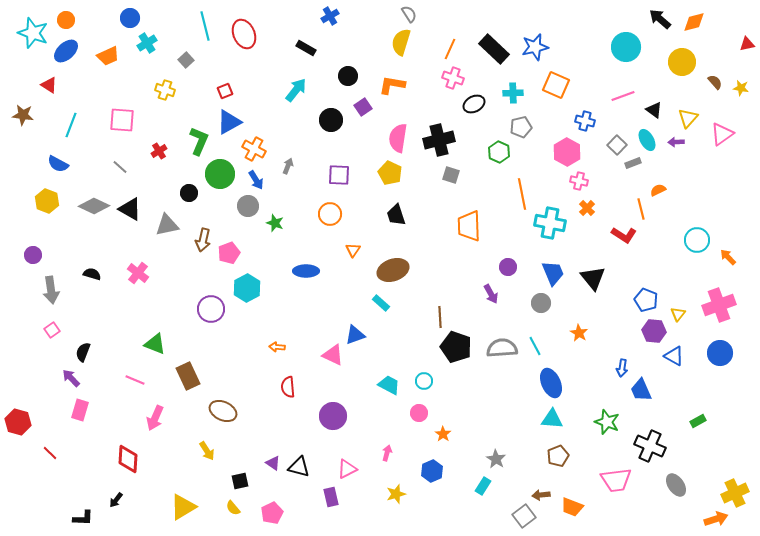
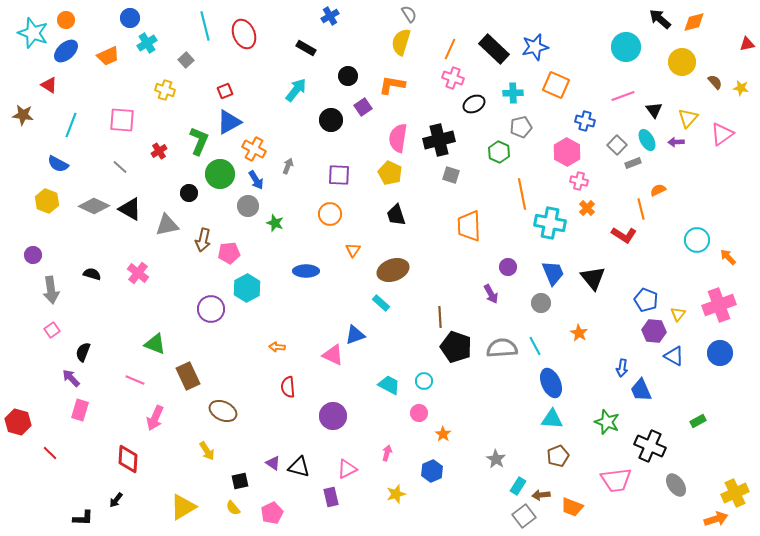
black triangle at (654, 110): rotated 18 degrees clockwise
pink pentagon at (229, 253): rotated 15 degrees clockwise
cyan rectangle at (483, 486): moved 35 px right
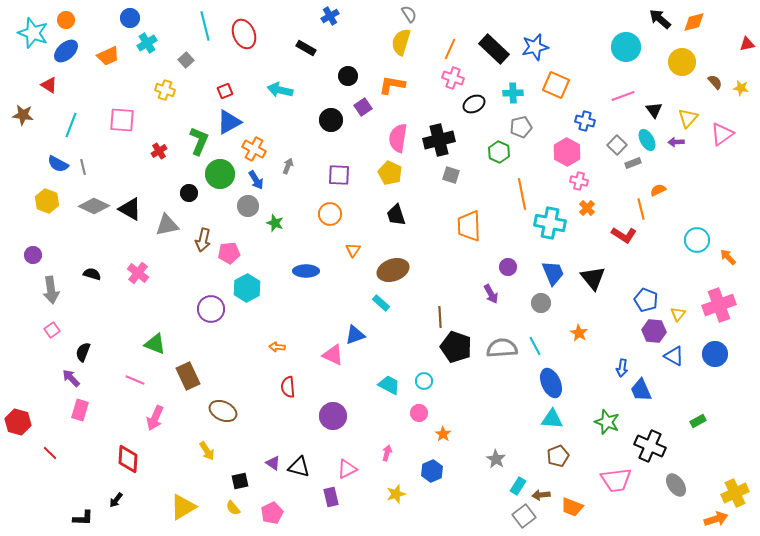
cyan arrow at (296, 90): moved 16 px left; rotated 115 degrees counterclockwise
gray line at (120, 167): moved 37 px left; rotated 35 degrees clockwise
blue circle at (720, 353): moved 5 px left, 1 px down
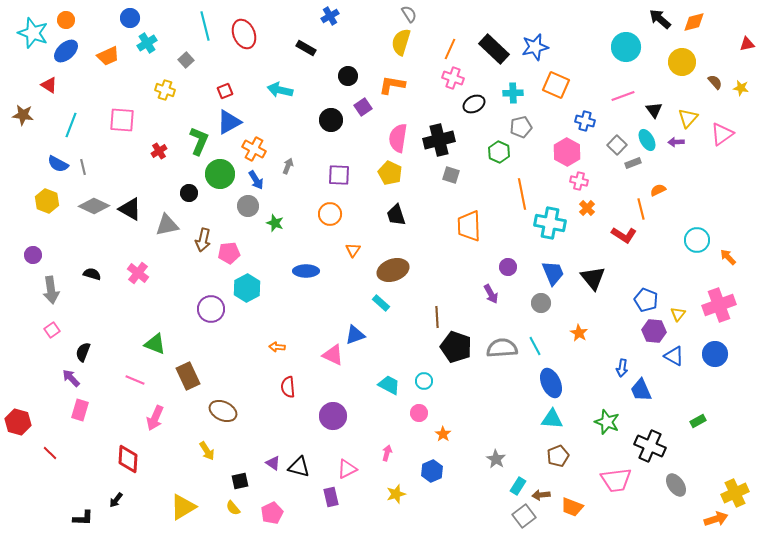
brown line at (440, 317): moved 3 px left
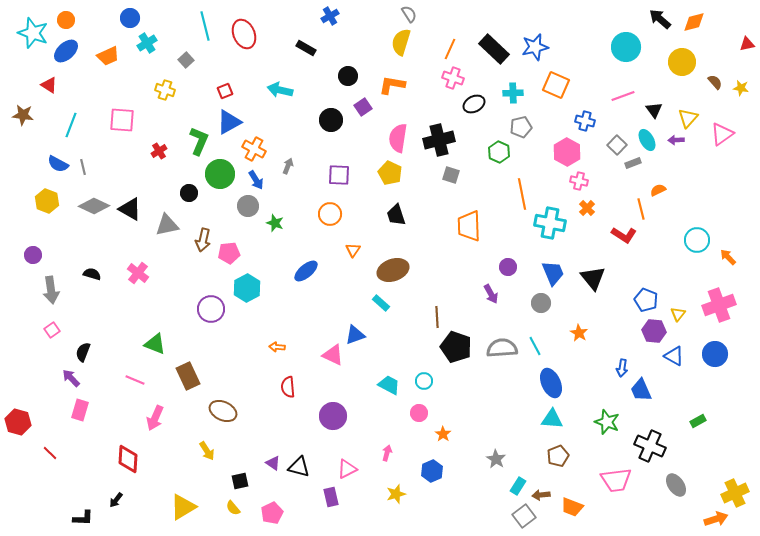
purple arrow at (676, 142): moved 2 px up
blue ellipse at (306, 271): rotated 40 degrees counterclockwise
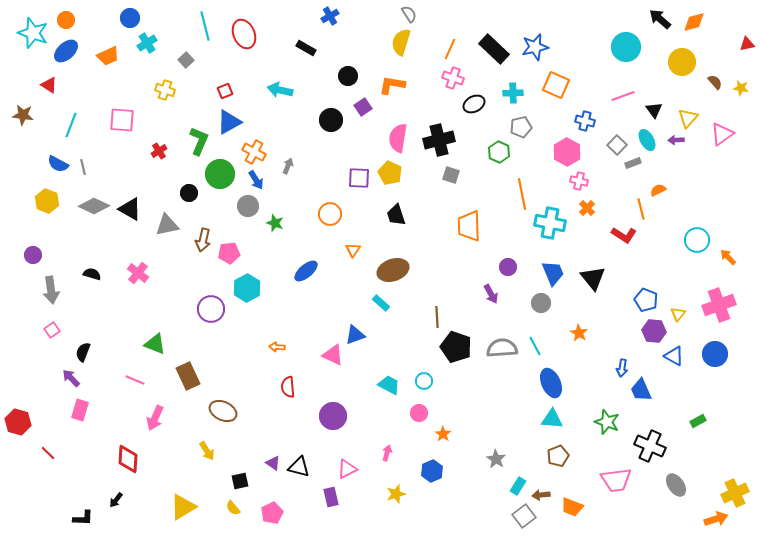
orange cross at (254, 149): moved 3 px down
purple square at (339, 175): moved 20 px right, 3 px down
red line at (50, 453): moved 2 px left
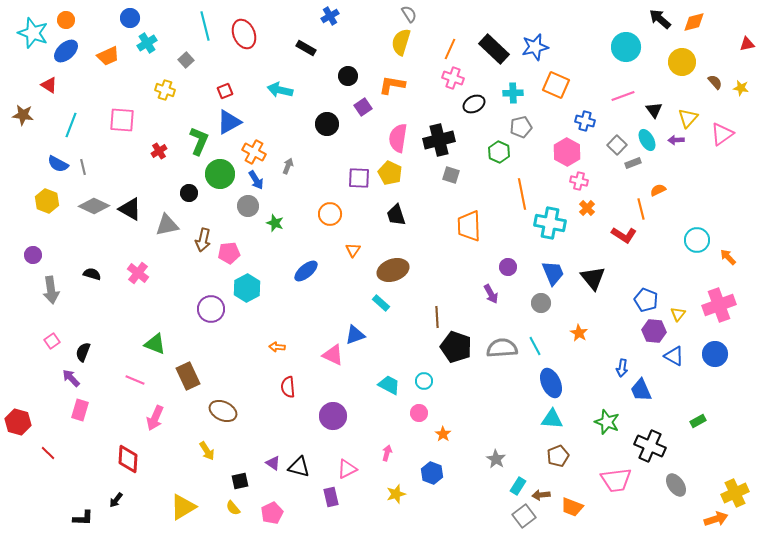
black circle at (331, 120): moved 4 px left, 4 px down
pink square at (52, 330): moved 11 px down
blue hexagon at (432, 471): moved 2 px down; rotated 15 degrees counterclockwise
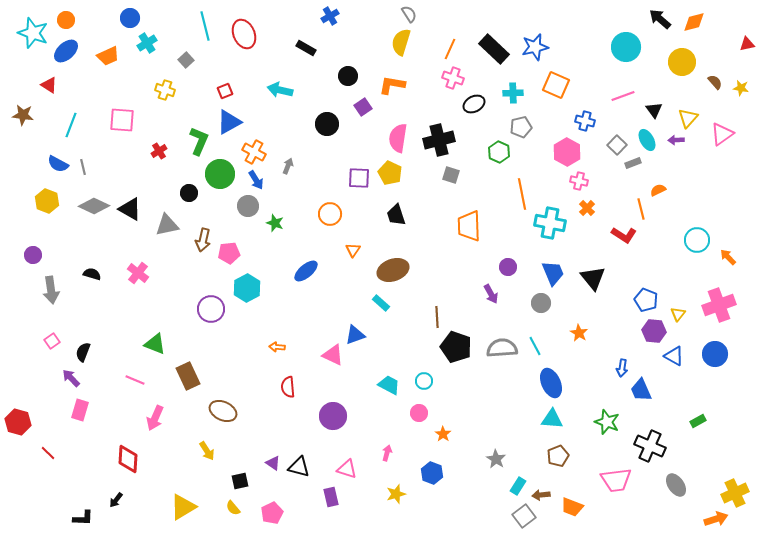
pink triangle at (347, 469): rotated 45 degrees clockwise
